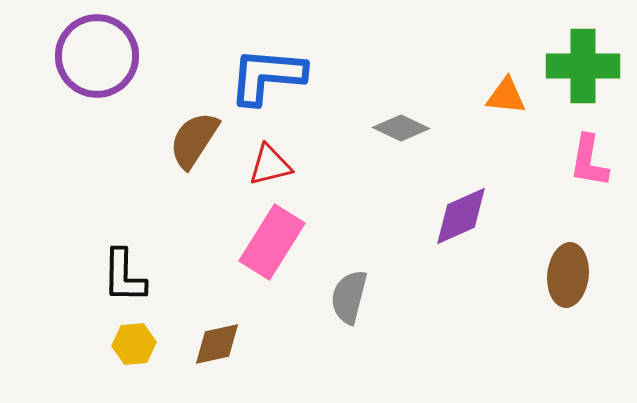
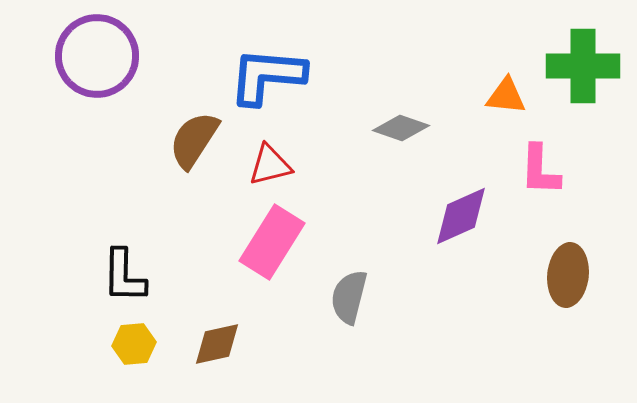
gray diamond: rotated 6 degrees counterclockwise
pink L-shape: moved 49 px left, 9 px down; rotated 8 degrees counterclockwise
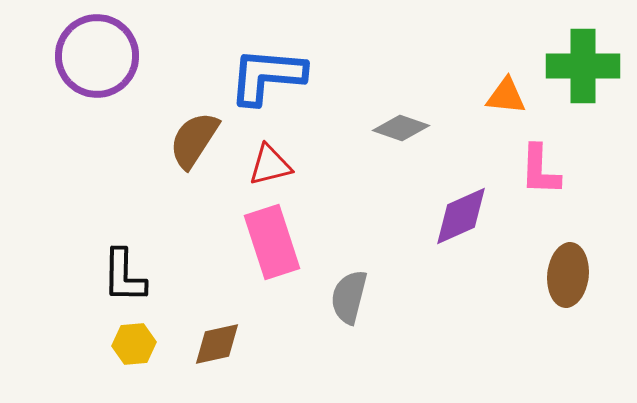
pink rectangle: rotated 50 degrees counterclockwise
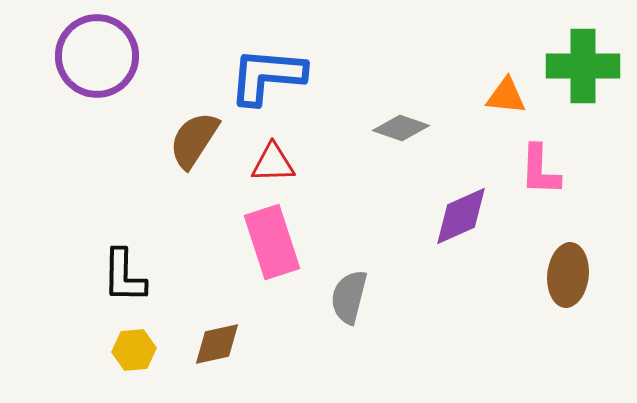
red triangle: moved 3 px right, 2 px up; rotated 12 degrees clockwise
yellow hexagon: moved 6 px down
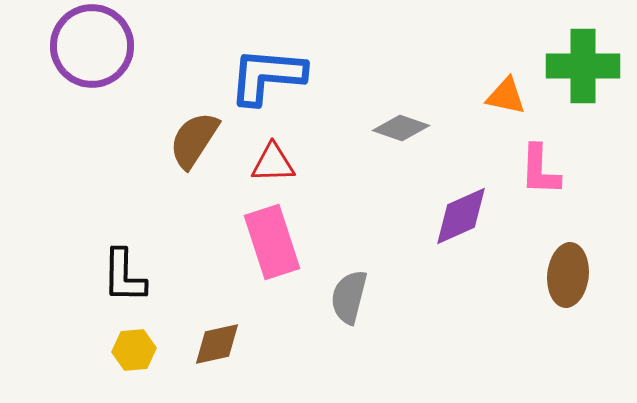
purple circle: moved 5 px left, 10 px up
orange triangle: rotated 6 degrees clockwise
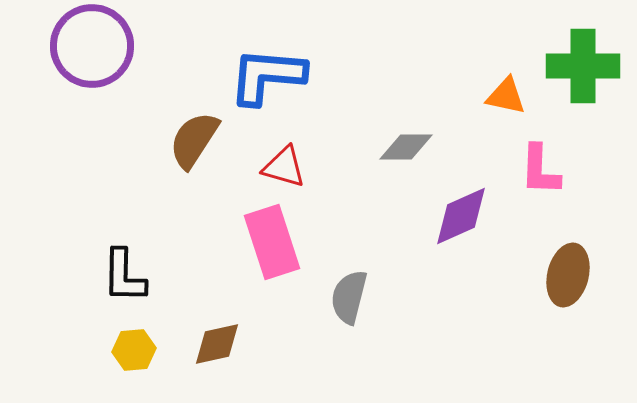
gray diamond: moved 5 px right, 19 px down; rotated 20 degrees counterclockwise
red triangle: moved 11 px right, 4 px down; rotated 18 degrees clockwise
brown ellipse: rotated 8 degrees clockwise
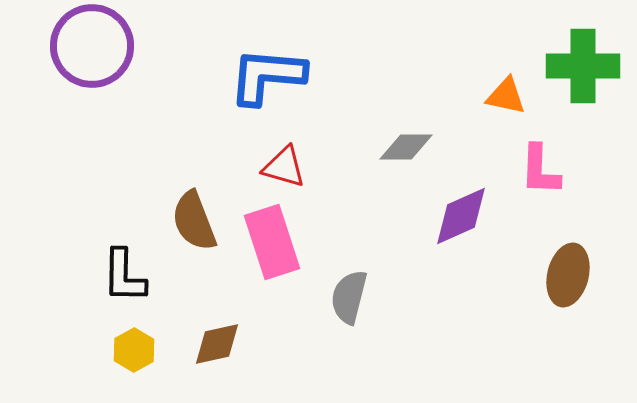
brown semicircle: moved 81 px down; rotated 54 degrees counterclockwise
yellow hexagon: rotated 24 degrees counterclockwise
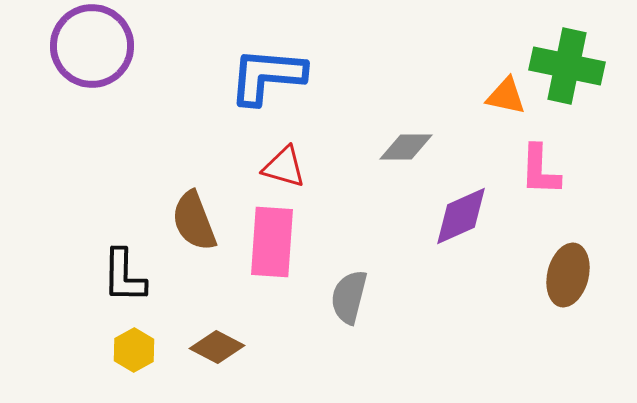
green cross: moved 16 px left; rotated 12 degrees clockwise
pink rectangle: rotated 22 degrees clockwise
brown diamond: moved 3 px down; rotated 40 degrees clockwise
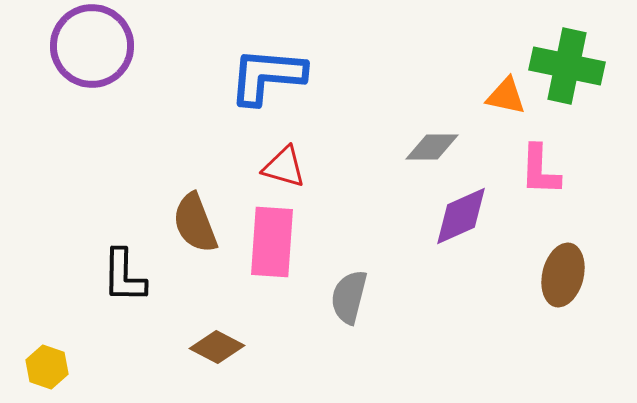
gray diamond: moved 26 px right
brown semicircle: moved 1 px right, 2 px down
brown ellipse: moved 5 px left
yellow hexagon: moved 87 px left, 17 px down; rotated 12 degrees counterclockwise
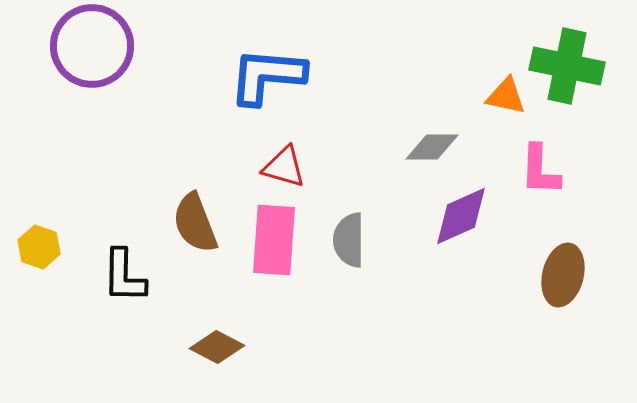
pink rectangle: moved 2 px right, 2 px up
gray semicircle: moved 57 px up; rotated 14 degrees counterclockwise
yellow hexagon: moved 8 px left, 120 px up
